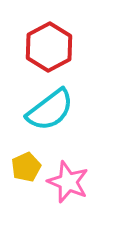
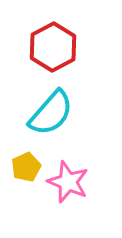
red hexagon: moved 4 px right
cyan semicircle: moved 1 px right, 3 px down; rotated 12 degrees counterclockwise
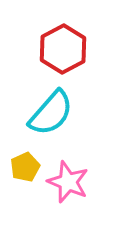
red hexagon: moved 10 px right, 2 px down
yellow pentagon: moved 1 px left
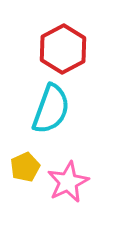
cyan semicircle: moved 4 px up; rotated 21 degrees counterclockwise
pink star: rotated 24 degrees clockwise
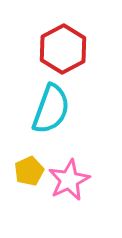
yellow pentagon: moved 4 px right, 4 px down
pink star: moved 1 px right, 2 px up
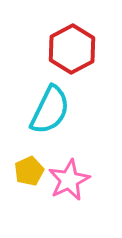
red hexagon: moved 9 px right
cyan semicircle: moved 1 px left, 1 px down; rotated 6 degrees clockwise
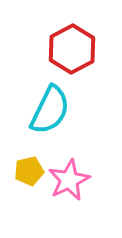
yellow pentagon: rotated 12 degrees clockwise
